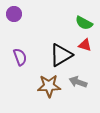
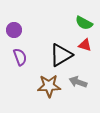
purple circle: moved 16 px down
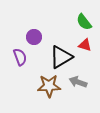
green semicircle: moved 1 px up; rotated 24 degrees clockwise
purple circle: moved 20 px right, 7 px down
black triangle: moved 2 px down
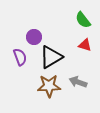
green semicircle: moved 1 px left, 2 px up
black triangle: moved 10 px left
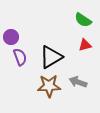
green semicircle: rotated 18 degrees counterclockwise
purple circle: moved 23 px left
red triangle: rotated 32 degrees counterclockwise
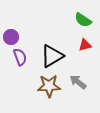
black triangle: moved 1 px right, 1 px up
gray arrow: rotated 18 degrees clockwise
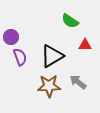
green semicircle: moved 13 px left, 1 px down
red triangle: rotated 16 degrees clockwise
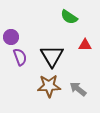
green semicircle: moved 1 px left, 4 px up
black triangle: rotated 30 degrees counterclockwise
gray arrow: moved 7 px down
